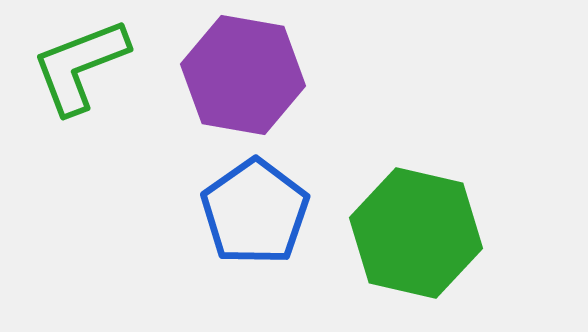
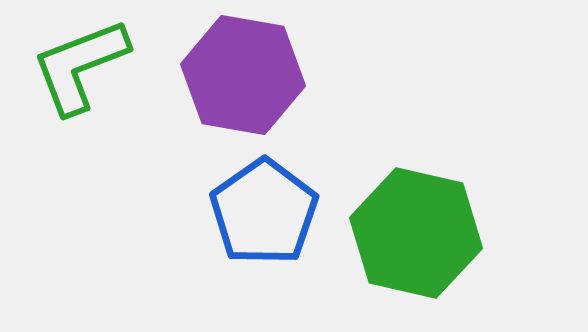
blue pentagon: moved 9 px right
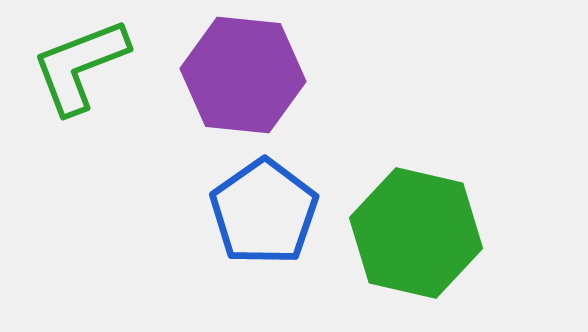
purple hexagon: rotated 4 degrees counterclockwise
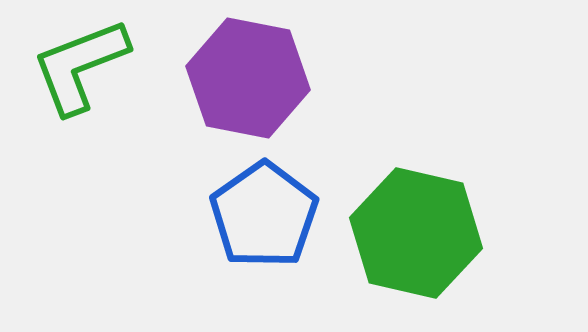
purple hexagon: moved 5 px right, 3 px down; rotated 5 degrees clockwise
blue pentagon: moved 3 px down
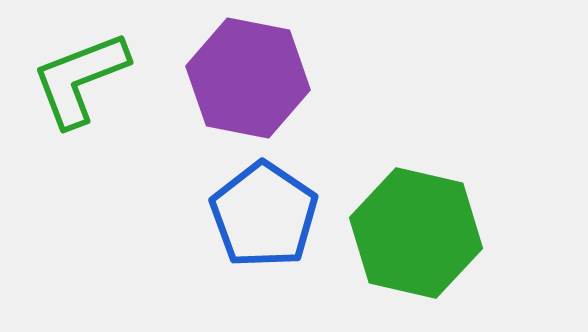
green L-shape: moved 13 px down
blue pentagon: rotated 3 degrees counterclockwise
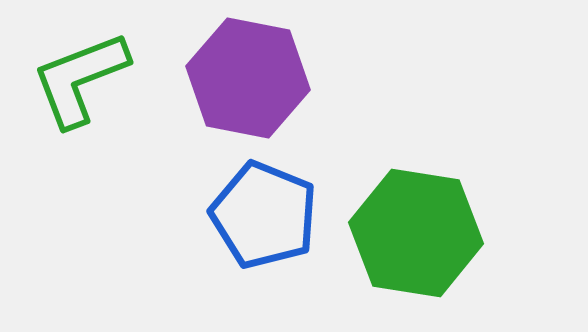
blue pentagon: rotated 12 degrees counterclockwise
green hexagon: rotated 4 degrees counterclockwise
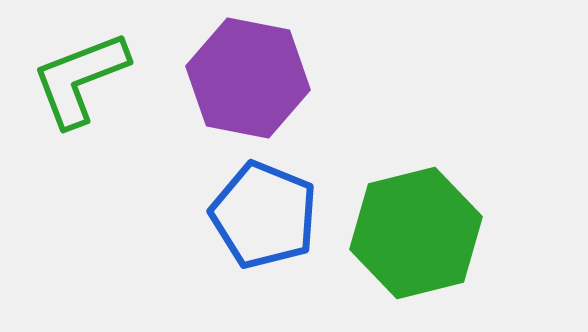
green hexagon: rotated 23 degrees counterclockwise
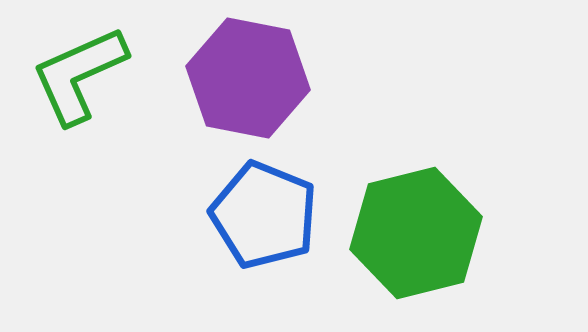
green L-shape: moved 1 px left, 4 px up; rotated 3 degrees counterclockwise
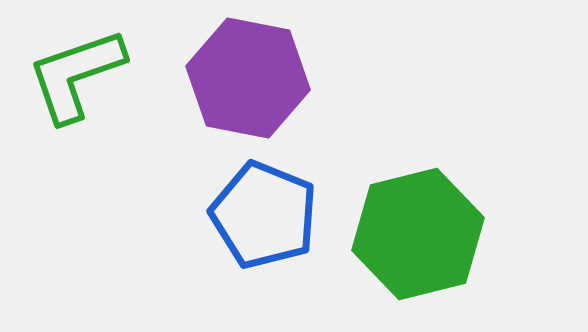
green L-shape: moved 3 px left; rotated 5 degrees clockwise
green hexagon: moved 2 px right, 1 px down
